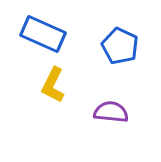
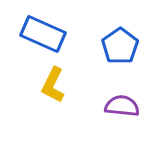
blue pentagon: rotated 12 degrees clockwise
purple semicircle: moved 11 px right, 6 px up
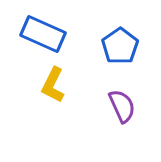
purple semicircle: rotated 60 degrees clockwise
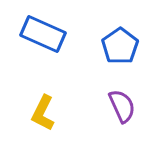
yellow L-shape: moved 10 px left, 28 px down
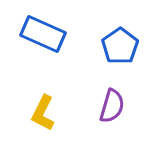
purple semicircle: moved 10 px left; rotated 40 degrees clockwise
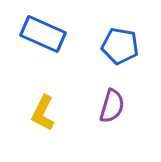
blue pentagon: rotated 27 degrees counterclockwise
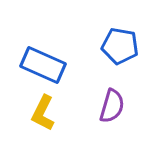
blue rectangle: moved 31 px down
